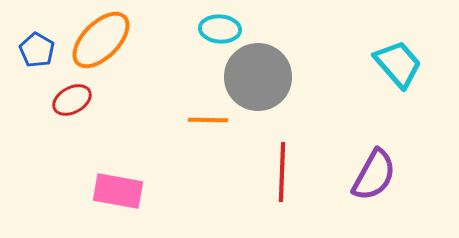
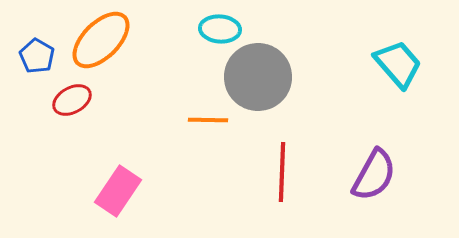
blue pentagon: moved 6 px down
pink rectangle: rotated 66 degrees counterclockwise
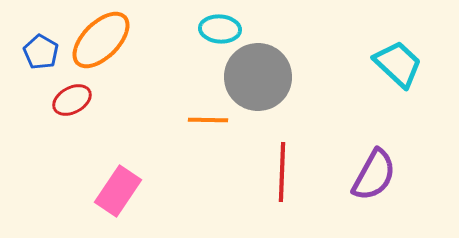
blue pentagon: moved 4 px right, 4 px up
cyan trapezoid: rotated 6 degrees counterclockwise
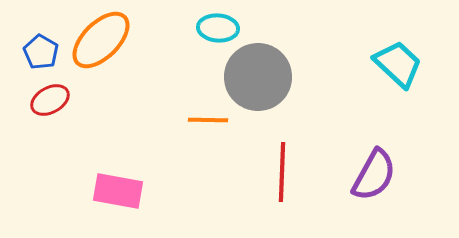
cyan ellipse: moved 2 px left, 1 px up
red ellipse: moved 22 px left
pink rectangle: rotated 66 degrees clockwise
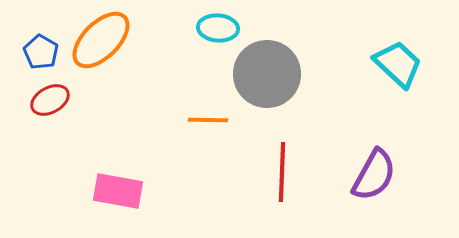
gray circle: moved 9 px right, 3 px up
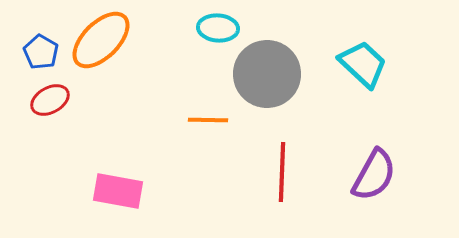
cyan trapezoid: moved 35 px left
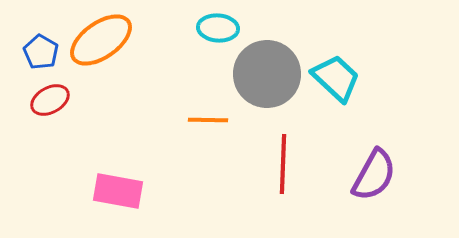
orange ellipse: rotated 10 degrees clockwise
cyan trapezoid: moved 27 px left, 14 px down
red line: moved 1 px right, 8 px up
